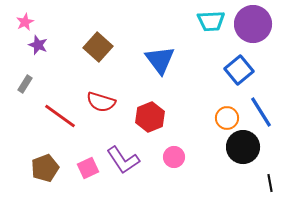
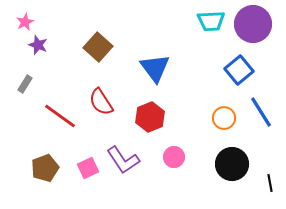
blue triangle: moved 5 px left, 8 px down
red semicircle: rotated 40 degrees clockwise
orange circle: moved 3 px left
black circle: moved 11 px left, 17 px down
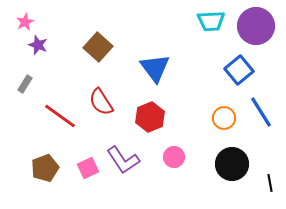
purple circle: moved 3 px right, 2 px down
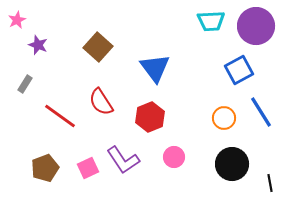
pink star: moved 8 px left, 2 px up
blue square: rotated 12 degrees clockwise
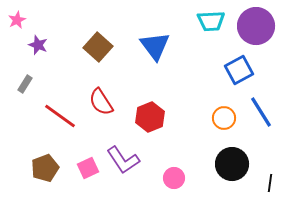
blue triangle: moved 22 px up
pink circle: moved 21 px down
black line: rotated 18 degrees clockwise
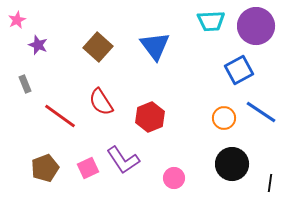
gray rectangle: rotated 54 degrees counterclockwise
blue line: rotated 24 degrees counterclockwise
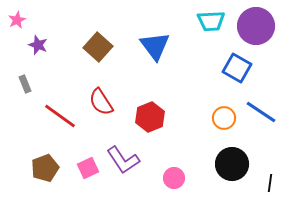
blue square: moved 2 px left, 2 px up; rotated 32 degrees counterclockwise
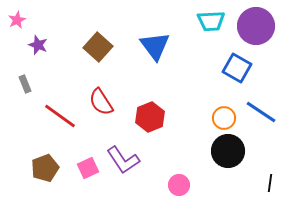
black circle: moved 4 px left, 13 px up
pink circle: moved 5 px right, 7 px down
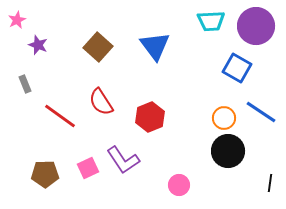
brown pentagon: moved 6 px down; rotated 20 degrees clockwise
